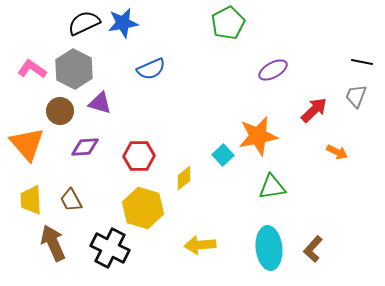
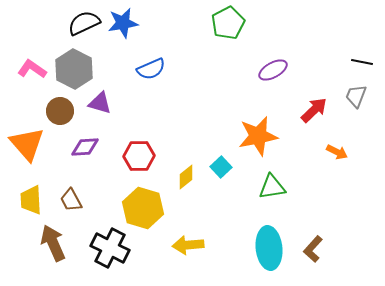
cyan square: moved 2 px left, 12 px down
yellow diamond: moved 2 px right, 1 px up
yellow arrow: moved 12 px left
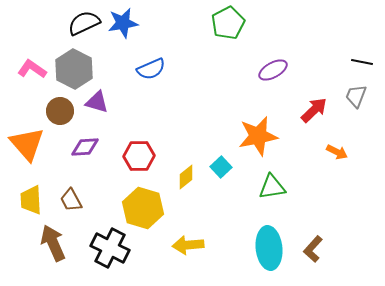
purple triangle: moved 3 px left, 1 px up
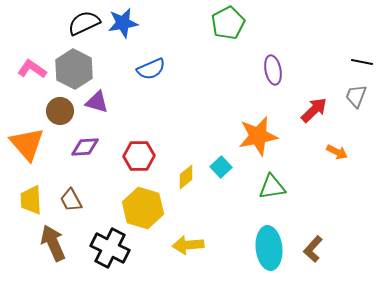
purple ellipse: rotated 72 degrees counterclockwise
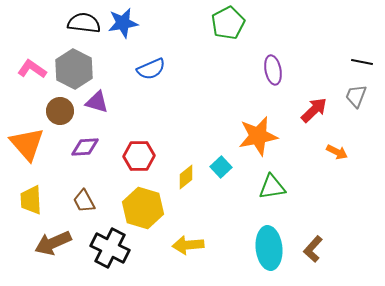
black semicircle: rotated 32 degrees clockwise
brown trapezoid: moved 13 px right, 1 px down
brown arrow: rotated 90 degrees counterclockwise
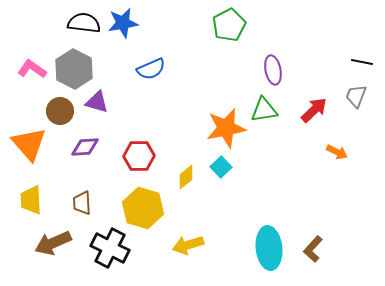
green pentagon: moved 1 px right, 2 px down
orange star: moved 32 px left, 8 px up
orange triangle: moved 2 px right
green triangle: moved 8 px left, 77 px up
brown trapezoid: moved 2 px left, 2 px down; rotated 25 degrees clockwise
yellow arrow: rotated 12 degrees counterclockwise
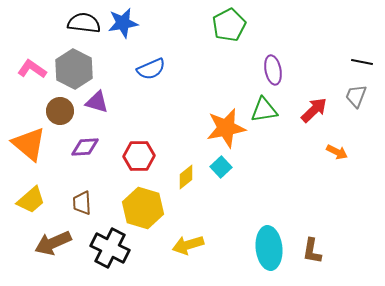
orange triangle: rotated 9 degrees counterclockwise
yellow trapezoid: rotated 128 degrees counterclockwise
brown L-shape: moved 1 px left, 2 px down; rotated 32 degrees counterclockwise
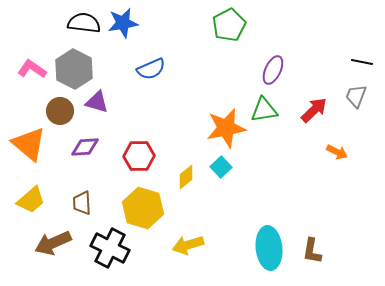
purple ellipse: rotated 36 degrees clockwise
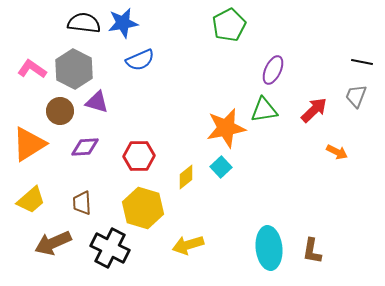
blue semicircle: moved 11 px left, 9 px up
orange triangle: rotated 48 degrees clockwise
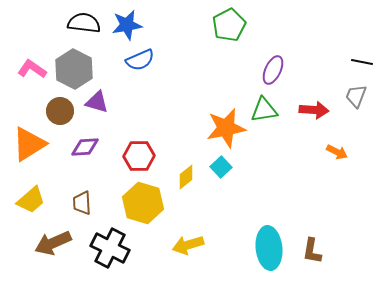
blue star: moved 4 px right, 2 px down
red arrow: rotated 48 degrees clockwise
yellow hexagon: moved 5 px up
